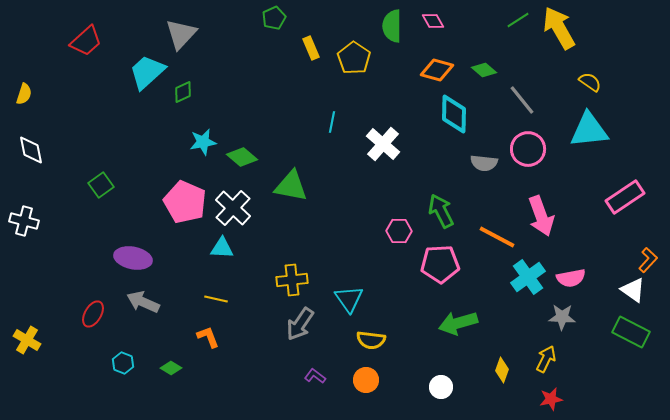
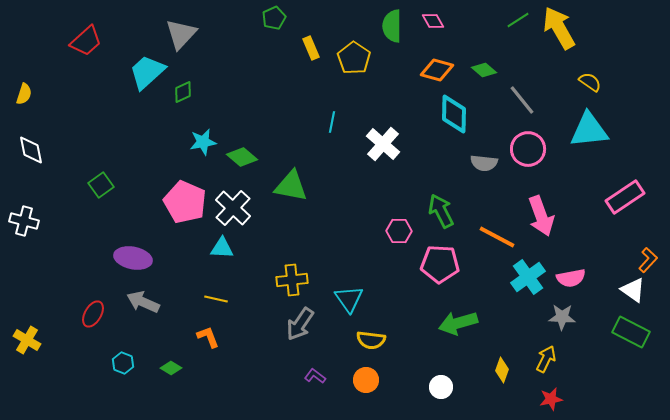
pink pentagon at (440, 264): rotated 6 degrees clockwise
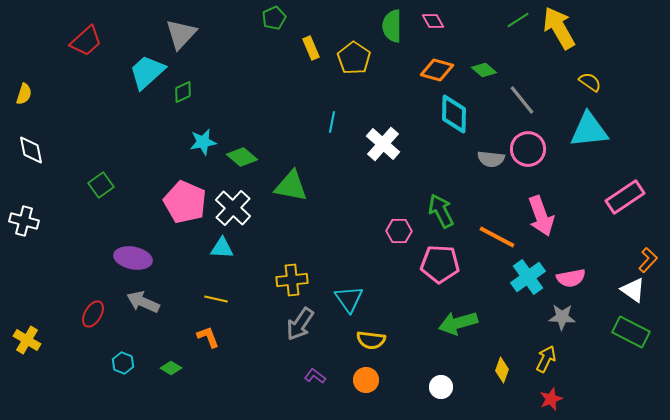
gray semicircle at (484, 163): moved 7 px right, 4 px up
red star at (551, 399): rotated 10 degrees counterclockwise
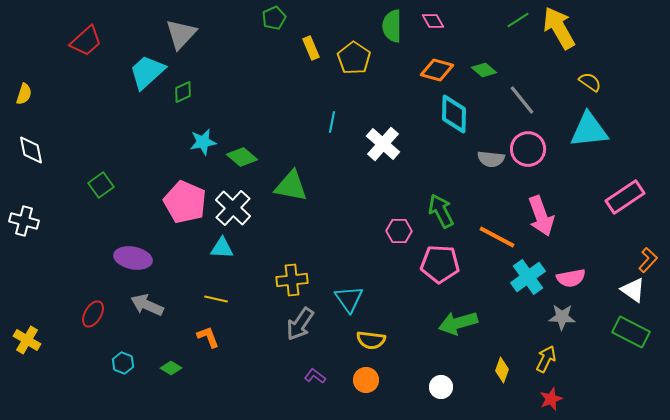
gray arrow at (143, 302): moved 4 px right, 3 px down
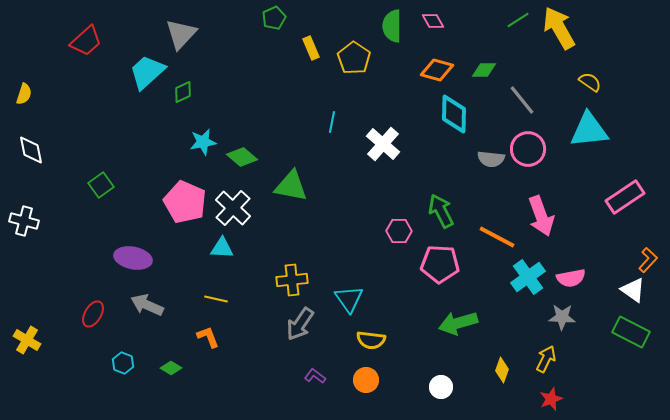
green diamond at (484, 70): rotated 40 degrees counterclockwise
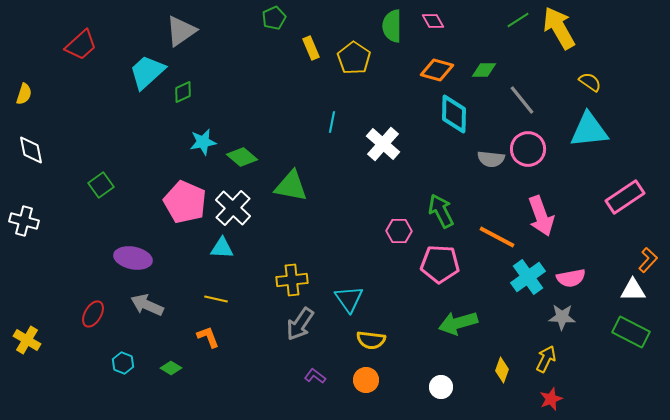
gray triangle at (181, 34): moved 3 px up; rotated 12 degrees clockwise
red trapezoid at (86, 41): moved 5 px left, 4 px down
white triangle at (633, 290): rotated 36 degrees counterclockwise
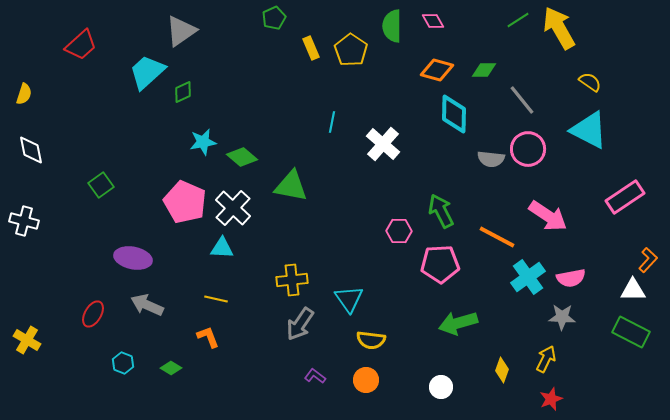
yellow pentagon at (354, 58): moved 3 px left, 8 px up
cyan triangle at (589, 130): rotated 33 degrees clockwise
pink arrow at (541, 216): moved 7 px right; rotated 36 degrees counterclockwise
pink pentagon at (440, 264): rotated 6 degrees counterclockwise
